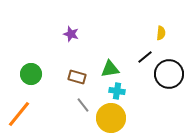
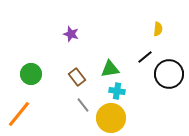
yellow semicircle: moved 3 px left, 4 px up
brown rectangle: rotated 36 degrees clockwise
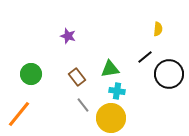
purple star: moved 3 px left, 2 px down
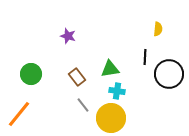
black line: rotated 49 degrees counterclockwise
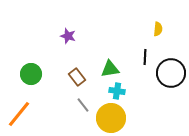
black circle: moved 2 px right, 1 px up
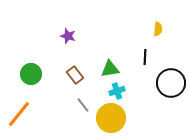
black circle: moved 10 px down
brown rectangle: moved 2 px left, 2 px up
cyan cross: rotated 28 degrees counterclockwise
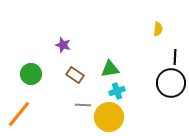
purple star: moved 5 px left, 9 px down
black line: moved 30 px right
brown rectangle: rotated 18 degrees counterclockwise
gray line: rotated 49 degrees counterclockwise
yellow circle: moved 2 px left, 1 px up
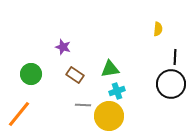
purple star: moved 2 px down
black circle: moved 1 px down
yellow circle: moved 1 px up
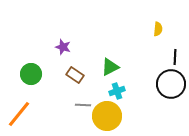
green triangle: moved 2 px up; rotated 18 degrees counterclockwise
yellow circle: moved 2 px left
